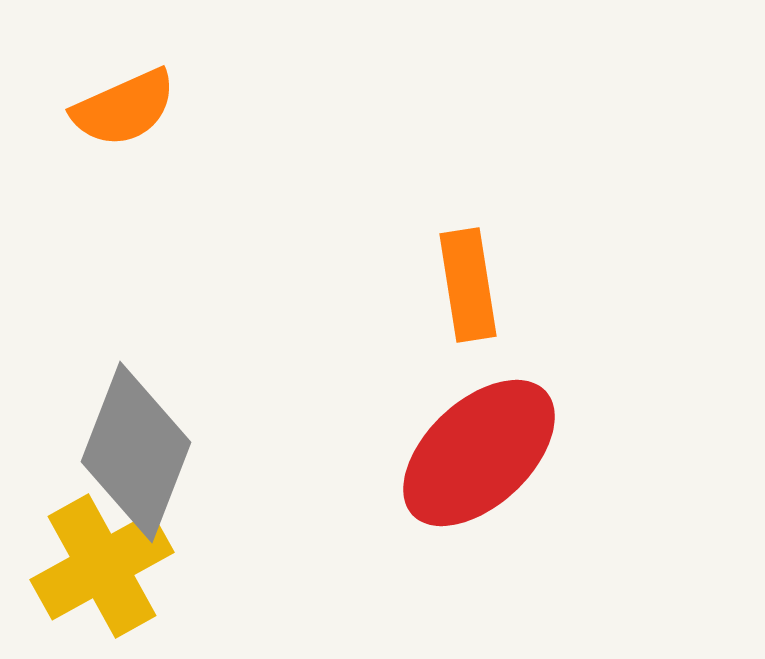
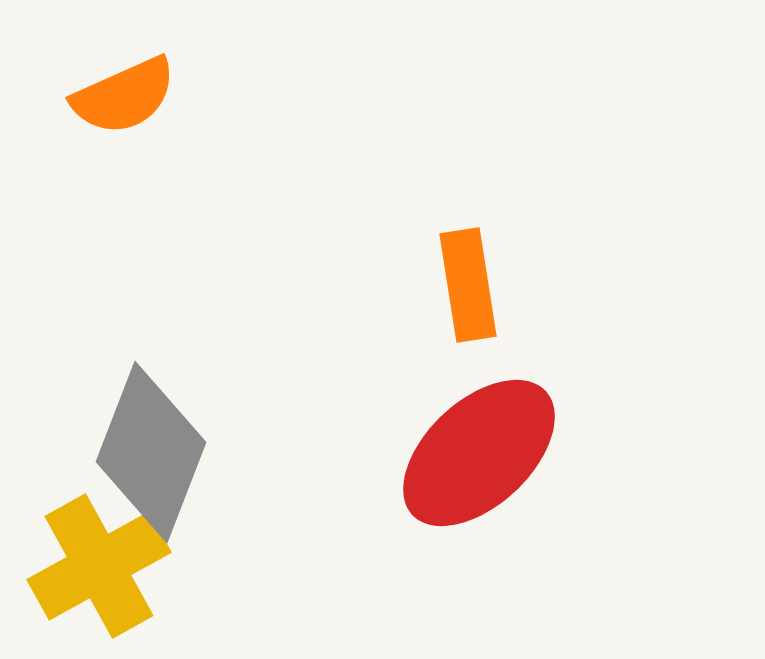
orange semicircle: moved 12 px up
gray diamond: moved 15 px right
yellow cross: moved 3 px left
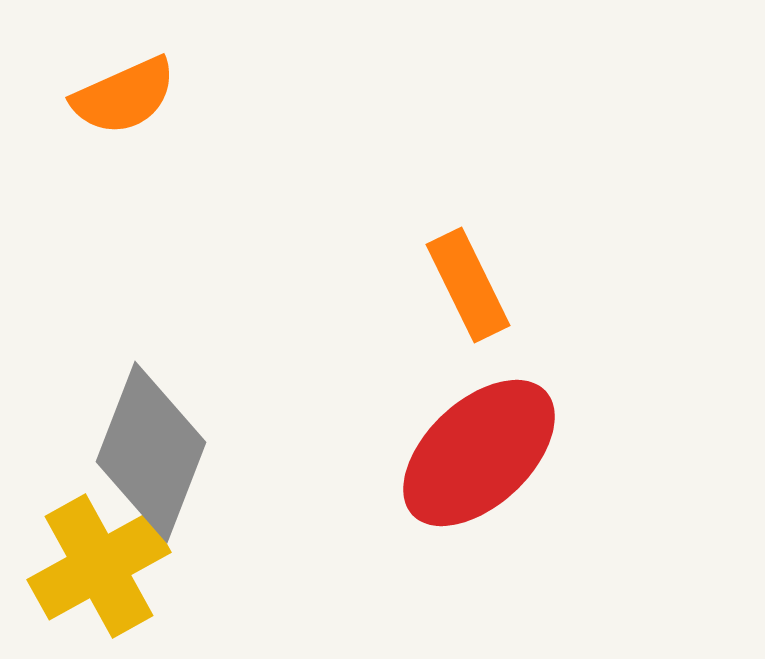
orange rectangle: rotated 17 degrees counterclockwise
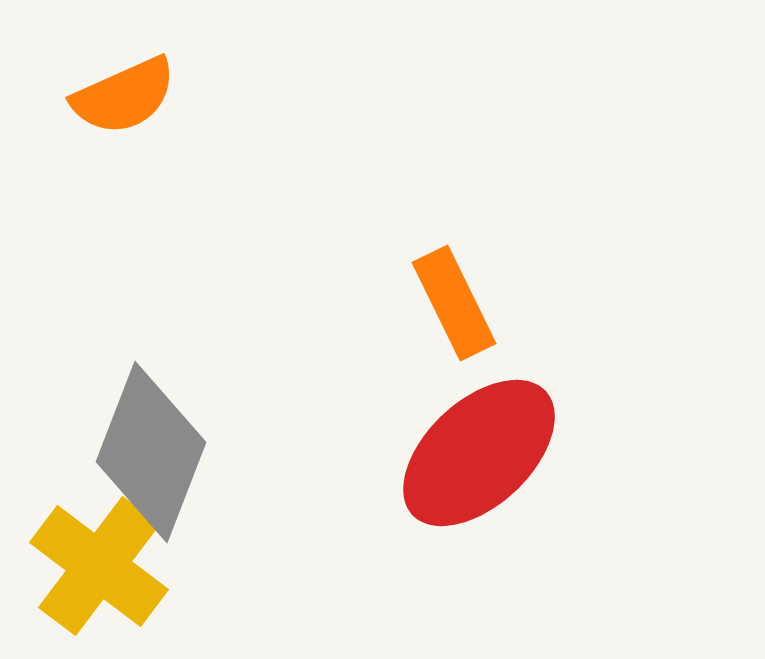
orange rectangle: moved 14 px left, 18 px down
yellow cross: rotated 24 degrees counterclockwise
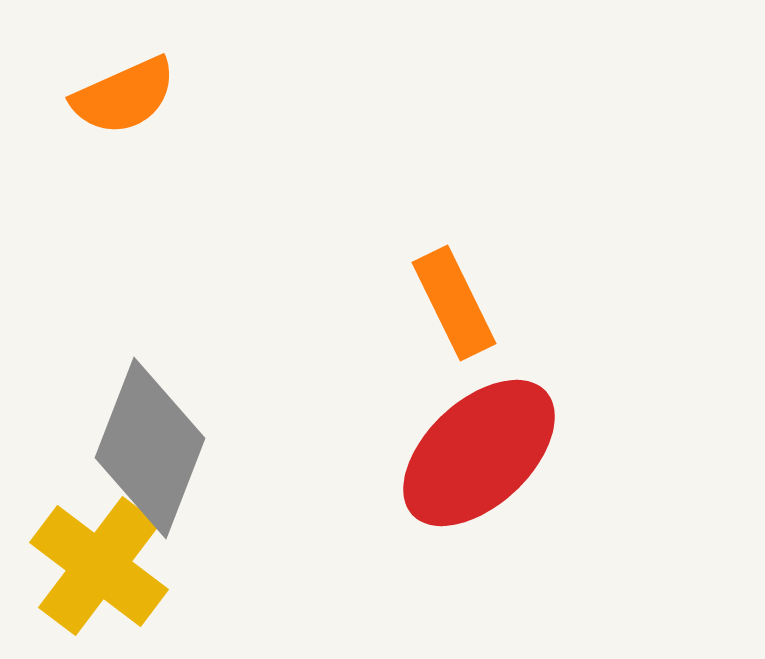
gray diamond: moved 1 px left, 4 px up
